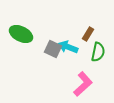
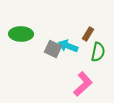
green ellipse: rotated 25 degrees counterclockwise
cyan arrow: moved 1 px up
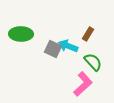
green semicircle: moved 5 px left, 10 px down; rotated 54 degrees counterclockwise
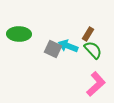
green ellipse: moved 2 px left
green semicircle: moved 12 px up
pink L-shape: moved 13 px right
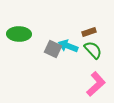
brown rectangle: moved 1 px right, 2 px up; rotated 40 degrees clockwise
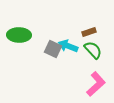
green ellipse: moved 1 px down
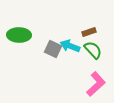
cyan arrow: moved 2 px right
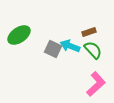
green ellipse: rotated 35 degrees counterclockwise
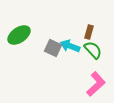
brown rectangle: rotated 56 degrees counterclockwise
gray square: moved 1 px up
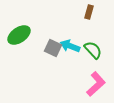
brown rectangle: moved 20 px up
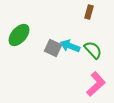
green ellipse: rotated 15 degrees counterclockwise
